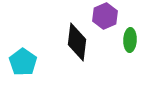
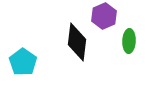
purple hexagon: moved 1 px left
green ellipse: moved 1 px left, 1 px down
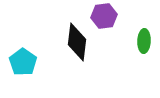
purple hexagon: rotated 15 degrees clockwise
green ellipse: moved 15 px right
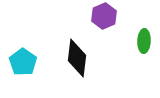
purple hexagon: rotated 15 degrees counterclockwise
black diamond: moved 16 px down
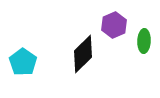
purple hexagon: moved 10 px right, 9 px down
black diamond: moved 6 px right, 4 px up; rotated 39 degrees clockwise
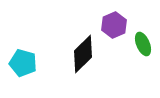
green ellipse: moved 1 px left, 3 px down; rotated 25 degrees counterclockwise
cyan pentagon: moved 1 px down; rotated 20 degrees counterclockwise
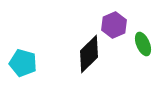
black diamond: moved 6 px right
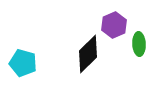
green ellipse: moved 4 px left; rotated 20 degrees clockwise
black diamond: moved 1 px left
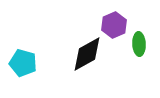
black diamond: moved 1 px left; rotated 15 degrees clockwise
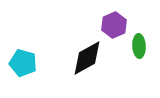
green ellipse: moved 2 px down
black diamond: moved 4 px down
